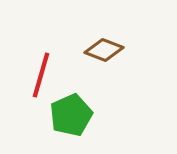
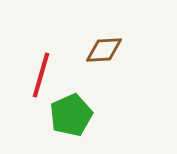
brown diamond: rotated 24 degrees counterclockwise
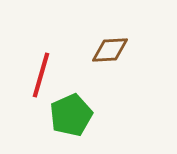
brown diamond: moved 6 px right
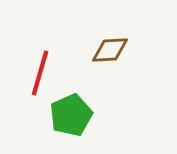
red line: moved 1 px left, 2 px up
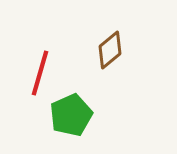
brown diamond: rotated 36 degrees counterclockwise
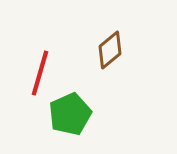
green pentagon: moved 1 px left, 1 px up
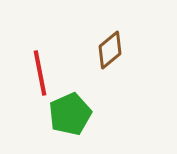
red line: rotated 27 degrees counterclockwise
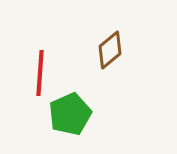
red line: rotated 15 degrees clockwise
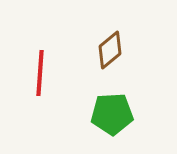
green pentagon: moved 42 px right; rotated 21 degrees clockwise
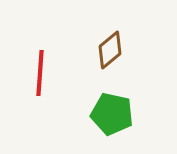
green pentagon: rotated 15 degrees clockwise
